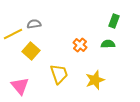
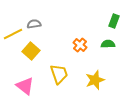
pink triangle: moved 5 px right; rotated 12 degrees counterclockwise
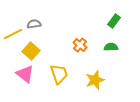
green rectangle: rotated 16 degrees clockwise
green semicircle: moved 3 px right, 3 px down
pink triangle: moved 12 px up
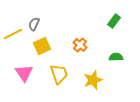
gray semicircle: rotated 56 degrees counterclockwise
green semicircle: moved 5 px right, 10 px down
yellow square: moved 11 px right, 5 px up; rotated 24 degrees clockwise
pink triangle: moved 1 px left, 1 px up; rotated 18 degrees clockwise
yellow star: moved 2 px left
